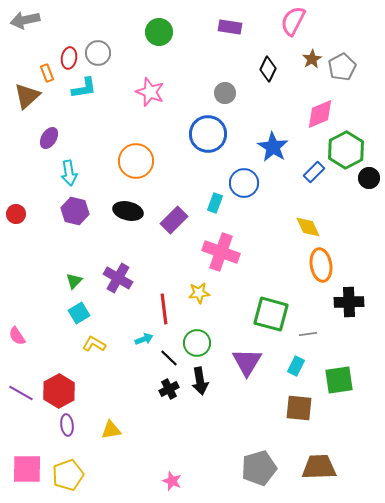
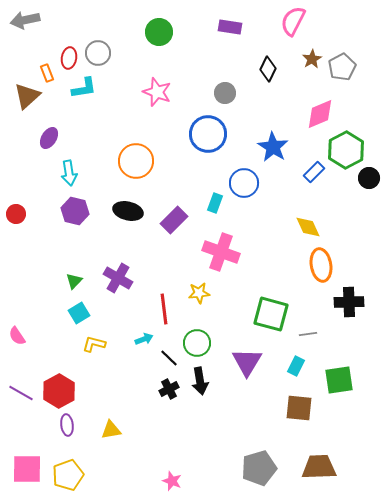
pink star at (150, 92): moved 7 px right
yellow L-shape at (94, 344): rotated 15 degrees counterclockwise
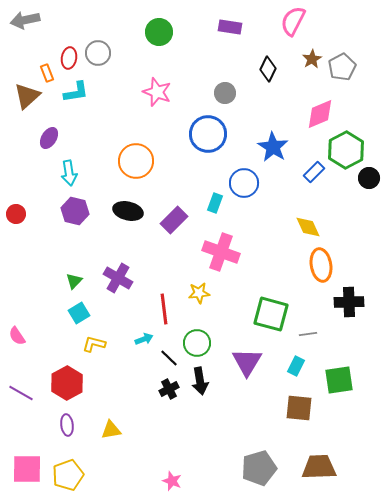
cyan L-shape at (84, 88): moved 8 px left, 4 px down
red hexagon at (59, 391): moved 8 px right, 8 px up
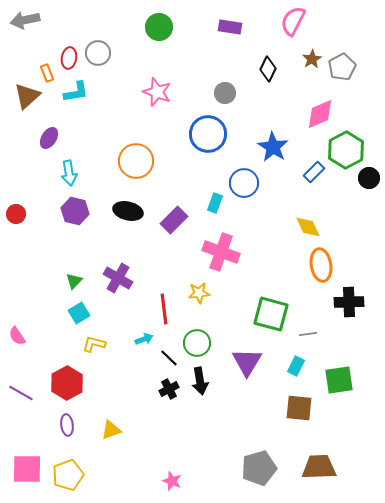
green circle at (159, 32): moved 5 px up
yellow triangle at (111, 430): rotated 10 degrees counterclockwise
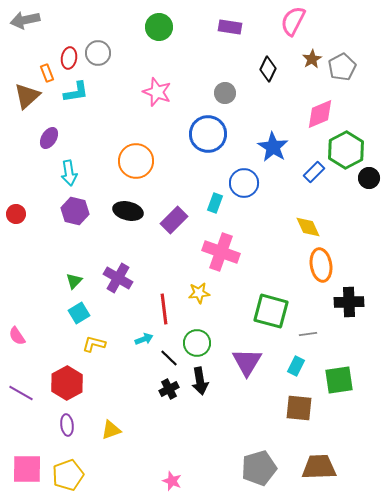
green square at (271, 314): moved 3 px up
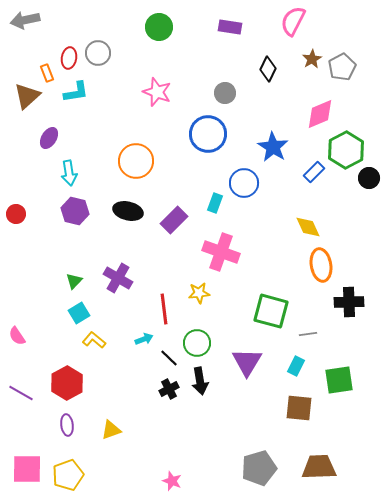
yellow L-shape at (94, 344): moved 4 px up; rotated 25 degrees clockwise
